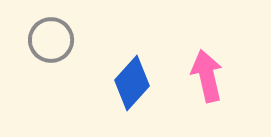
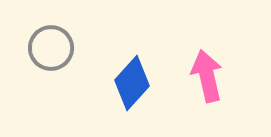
gray circle: moved 8 px down
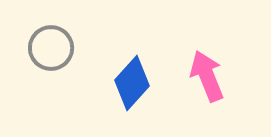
pink arrow: rotated 9 degrees counterclockwise
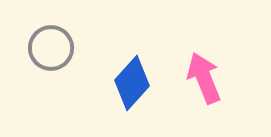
pink arrow: moved 3 px left, 2 px down
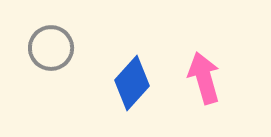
pink arrow: rotated 6 degrees clockwise
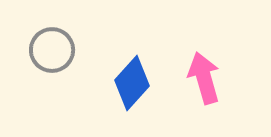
gray circle: moved 1 px right, 2 px down
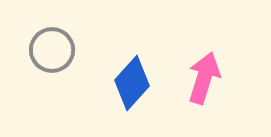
pink arrow: rotated 33 degrees clockwise
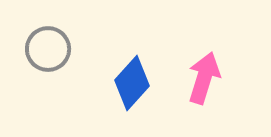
gray circle: moved 4 px left, 1 px up
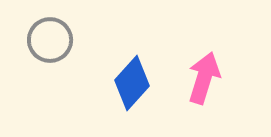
gray circle: moved 2 px right, 9 px up
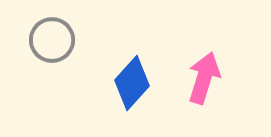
gray circle: moved 2 px right
